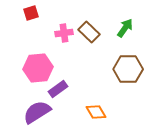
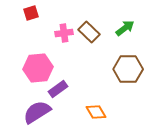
green arrow: rotated 18 degrees clockwise
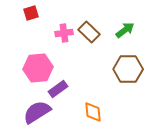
green arrow: moved 2 px down
orange diamond: moved 3 px left; rotated 25 degrees clockwise
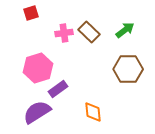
pink hexagon: rotated 12 degrees counterclockwise
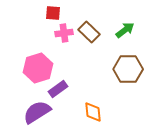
red square: moved 22 px right; rotated 21 degrees clockwise
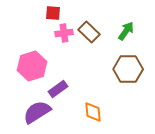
green arrow: moved 1 px right, 1 px down; rotated 18 degrees counterclockwise
pink hexagon: moved 6 px left, 2 px up
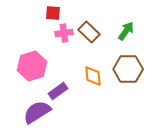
purple rectangle: moved 2 px down
orange diamond: moved 36 px up
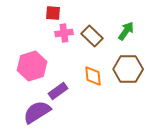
brown rectangle: moved 3 px right, 4 px down
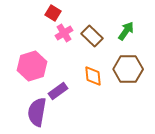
red square: rotated 28 degrees clockwise
pink cross: rotated 24 degrees counterclockwise
purple semicircle: rotated 48 degrees counterclockwise
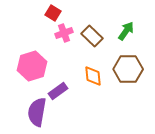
pink cross: rotated 12 degrees clockwise
